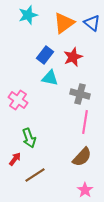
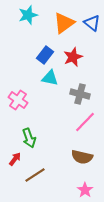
pink line: rotated 35 degrees clockwise
brown semicircle: rotated 60 degrees clockwise
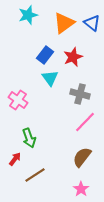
cyan triangle: rotated 42 degrees clockwise
brown semicircle: rotated 115 degrees clockwise
pink star: moved 4 px left, 1 px up
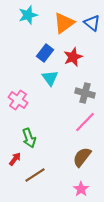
blue rectangle: moved 2 px up
gray cross: moved 5 px right, 1 px up
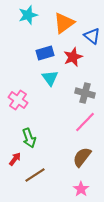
blue triangle: moved 13 px down
blue rectangle: rotated 36 degrees clockwise
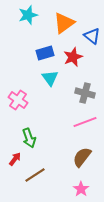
pink line: rotated 25 degrees clockwise
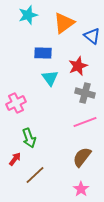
blue rectangle: moved 2 px left; rotated 18 degrees clockwise
red star: moved 5 px right, 9 px down
pink cross: moved 2 px left, 3 px down; rotated 30 degrees clockwise
brown line: rotated 10 degrees counterclockwise
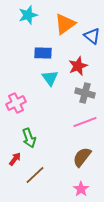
orange triangle: moved 1 px right, 1 px down
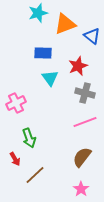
cyan star: moved 10 px right, 2 px up
orange triangle: rotated 15 degrees clockwise
red arrow: rotated 112 degrees clockwise
